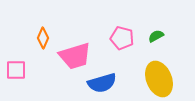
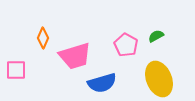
pink pentagon: moved 4 px right, 7 px down; rotated 15 degrees clockwise
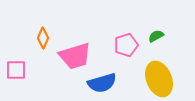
pink pentagon: rotated 25 degrees clockwise
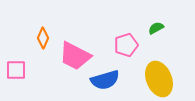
green semicircle: moved 8 px up
pink trapezoid: rotated 44 degrees clockwise
blue semicircle: moved 3 px right, 3 px up
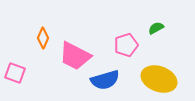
pink square: moved 1 px left, 3 px down; rotated 20 degrees clockwise
yellow ellipse: rotated 48 degrees counterclockwise
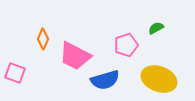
orange diamond: moved 1 px down
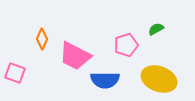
green semicircle: moved 1 px down
orange diamond: moved 1 px left
blue semicircle: rotated 16 degrees clockwise
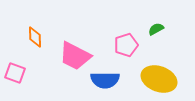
orange diamond: moved 7 px left, 2 px up; rotated 25 degrees counterclockwise
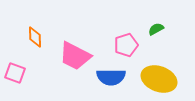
blue semicircle: moved 6 px right, 3 px up
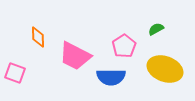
orange diamond: moved 3 px right
pink pentagon: moved 2 px left, 1 px down; rotated 15 degrees counterclockwise
yellow ellipse: moved 6 px right, 10 px up
